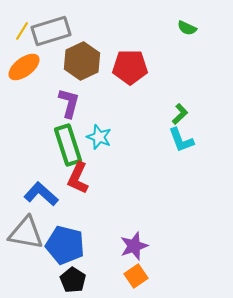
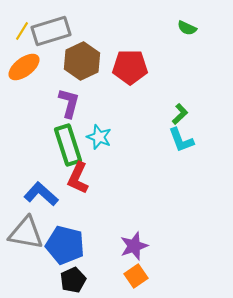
black pentagon: rotated 15 degrees clockwise
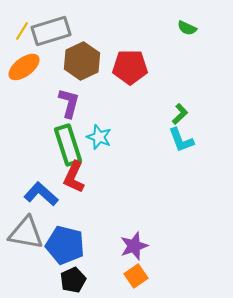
red L-shape: moved 4 px left, 1 px up
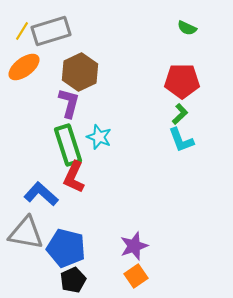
brown hexagon: moved 2 px left, 11 px down
red pentagon: moved 52 px right, 14 px down
blue pentagon: moved 1 px right, 3 px down
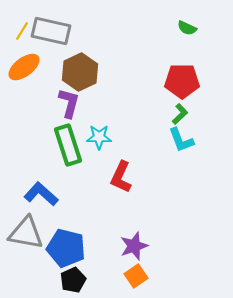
gray rectangle: rotated 30 degrees clockwise
cyan star: rotated 20 degrees counterclockwise
red L-shape: moved 47 px right
